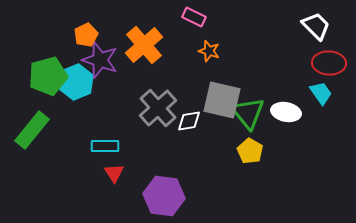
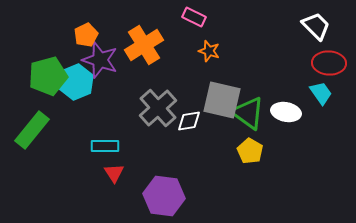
orange cross: rotated 9 degrees clockwise
green triangle: rotated 15 degrees counterclockwise
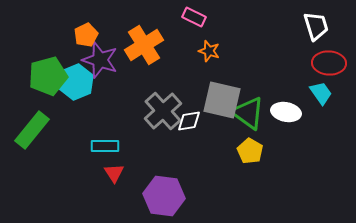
white trapezoid: rotated 28 degrees clockwise
gray cross: moved 5 px right, 3 px down
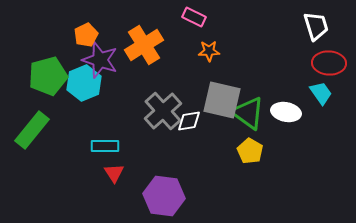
orange star: rotated 20 degrees counterclockwise
cyan hexagon: moved 8 px right, 1 px down
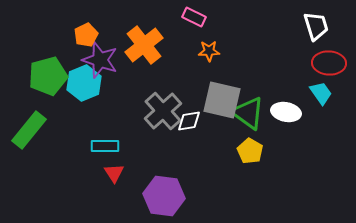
orange cross: rotated 6 degrees counterclockwise
green rectangle: moved 3 px left
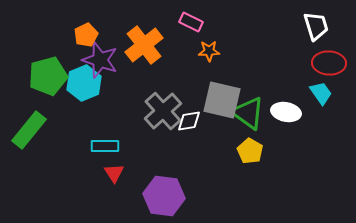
pink rectangle: moved 3 px left, 5 px down
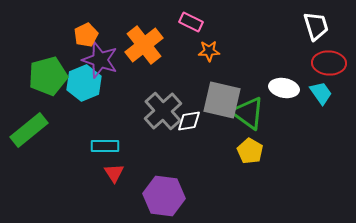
white ellipse: moved 2 px left, 24 px up
green rectangle: rotated 12 degrees clockwise
